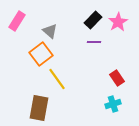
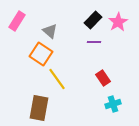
orange square: rotated 20 degrees counterclockwise
red rectangle: moved 14 px left
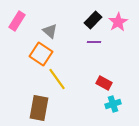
red rectangle: moved 1 px right, 5 px down; rotated 28 degrees counterclockwise
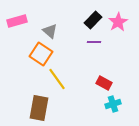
pink rectangle: rotated 42 degrees clockwise
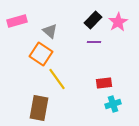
red rectangle: rotated 35 degrees counterclockwise
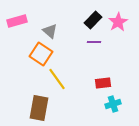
red rectangle: moved 1 px left
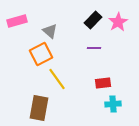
purple line: moved 6 px down
orange square: rotated 30 degrees clockwise
cyan cross: rotated 14 degrees clockwise
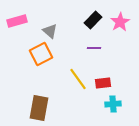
pink star: moved 2 px right
yellow line: moved 21 px right
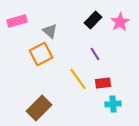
purple line: moved 1 px right, 6 px down; rotated 56 degrees clockwise
brown rectangle: rotated 35 degrees clockwise
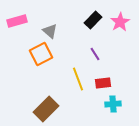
yellow line: rotated 15 degrees clockwise
brown rectangle: moved 7 px right, 1 px down
